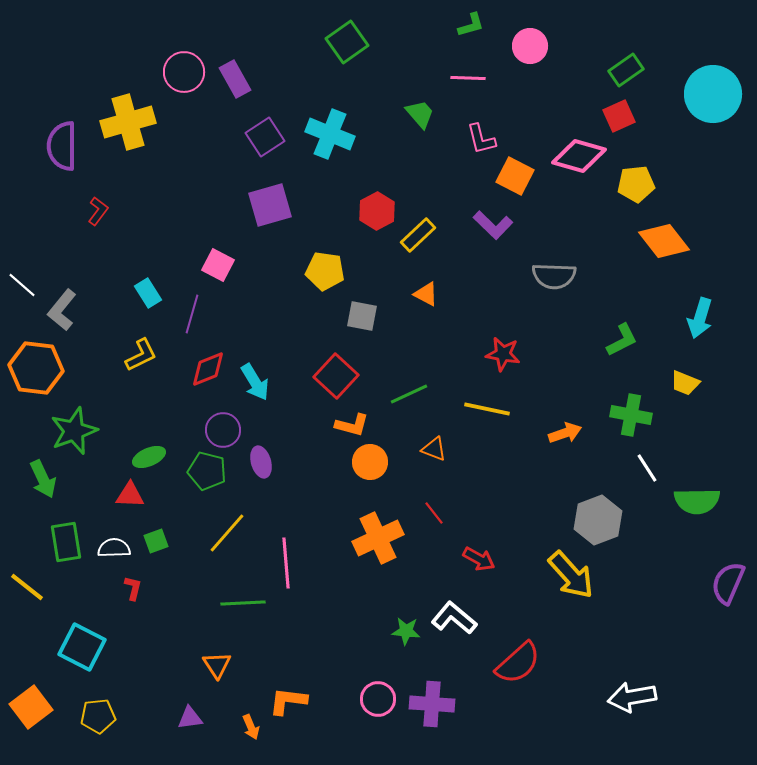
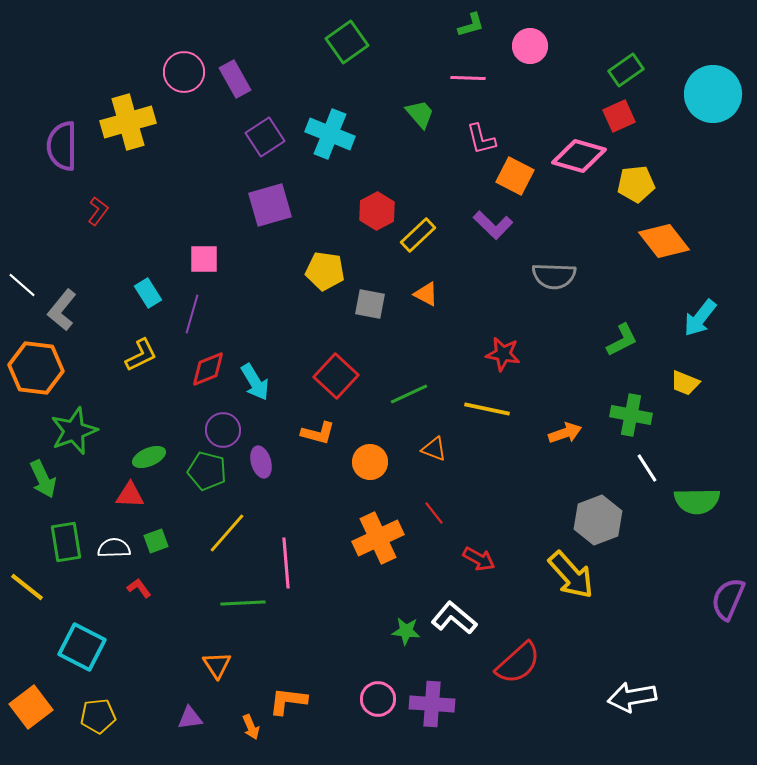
pink square at (218, 265): moved 14 px left, 6 px up; rotated 28 degrees counterclockwise
gray square at (362, 316): moved 8 px right, 12 px up
cyan arrow at (700, 318): rotated 21 degrees clockwise
orange L-shape at (352, 425): moved 34 px left, 8 px down
purple semicircle at (728, 583): moved 16 px down
red L-shape at (133, 588): moved 6 px right; rotated 50 degrees counterclockwise
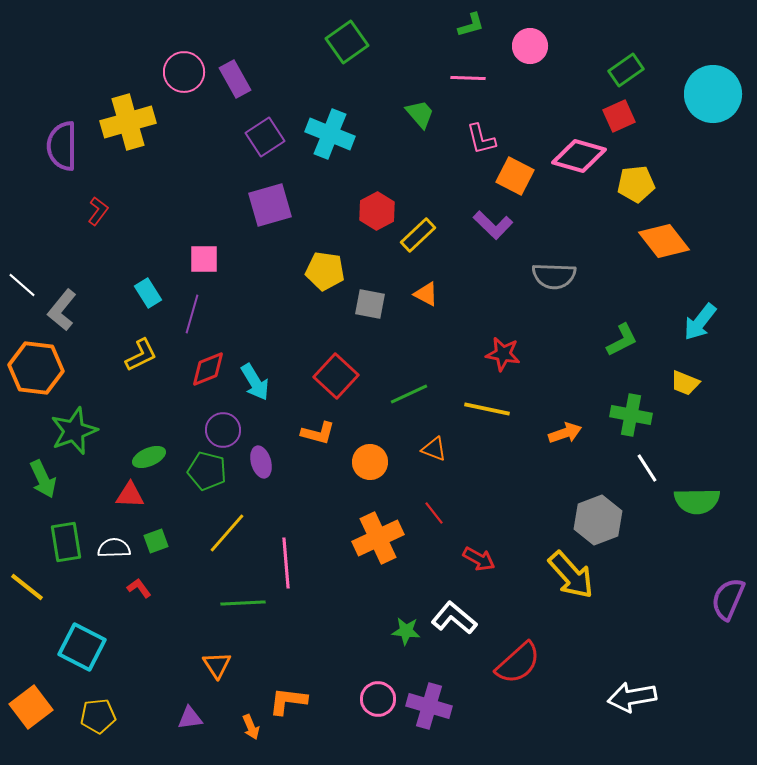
cyan arrow at (700, 318): moved 4 px down
purple cross at (432, 704): moved 3 px left, 2 px down; rotated 12 degrees clockwise
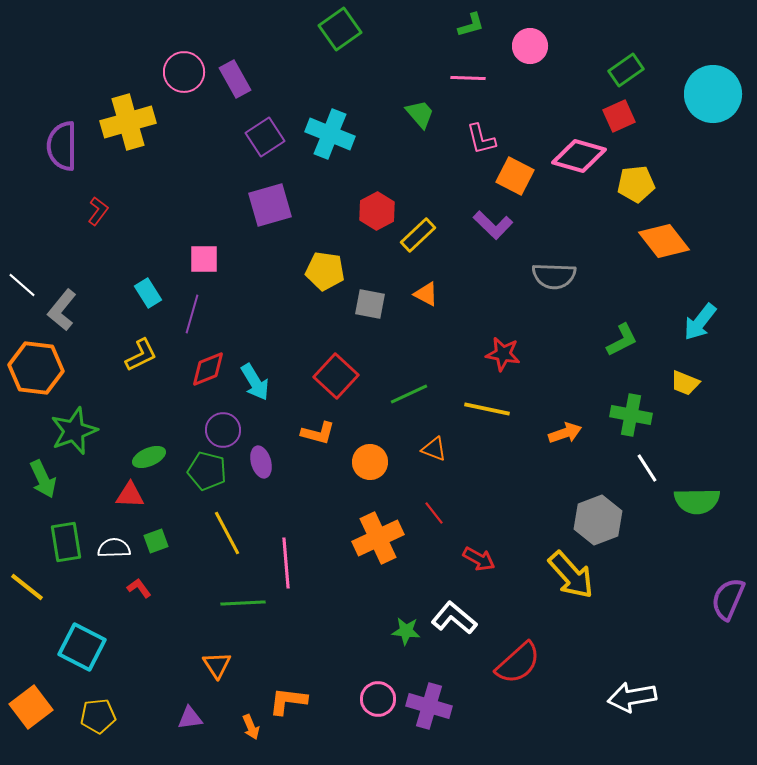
green square at (347, 42): moved 7 px left, 13 px up
yellow line at (227, 533): rotated 69 degrees counterclockwise
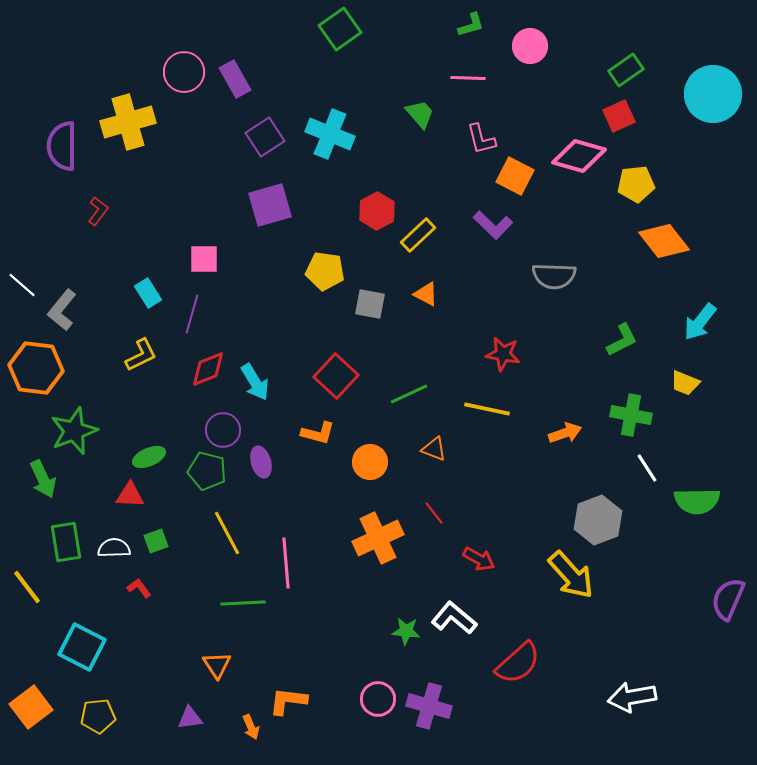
yellow line at (27, 587): rotated 15 degrees clockwise
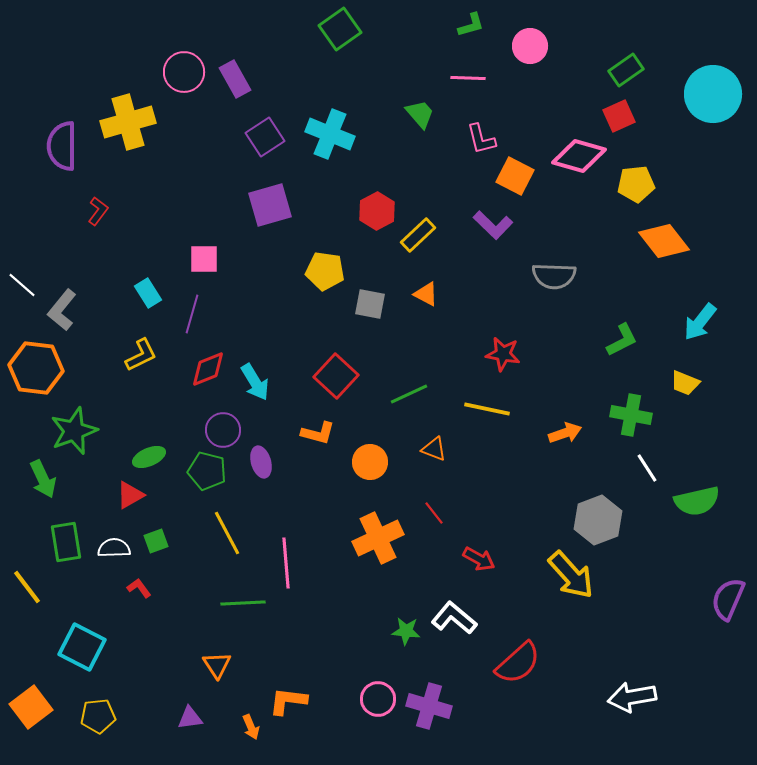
red triangle at (130, 495): rotated 32 degrees counterclockwise
green semicircle at (697, 501): rotated 12 degrees counterclockwise
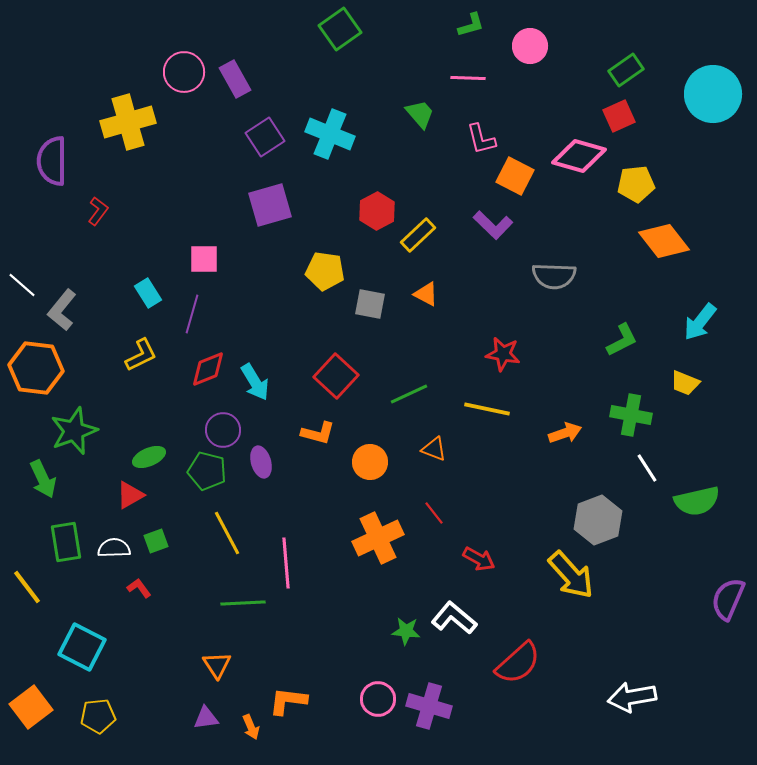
purple semicircle at (62, 146): moved 10 px left, 15 px down
purple triangle at (190, 718): moved 16 px right
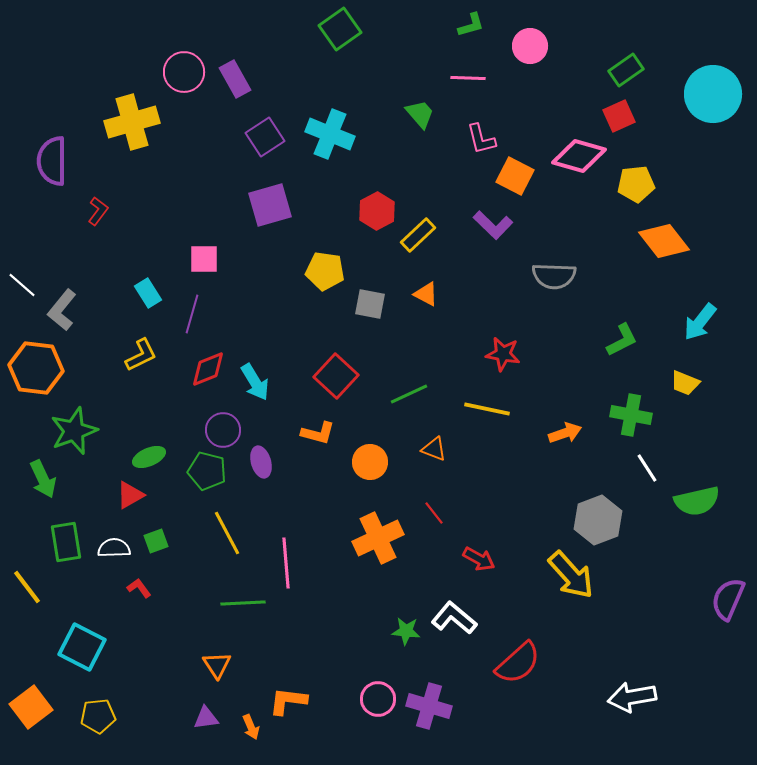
yellow cross at (128, 122): moved 4 px right
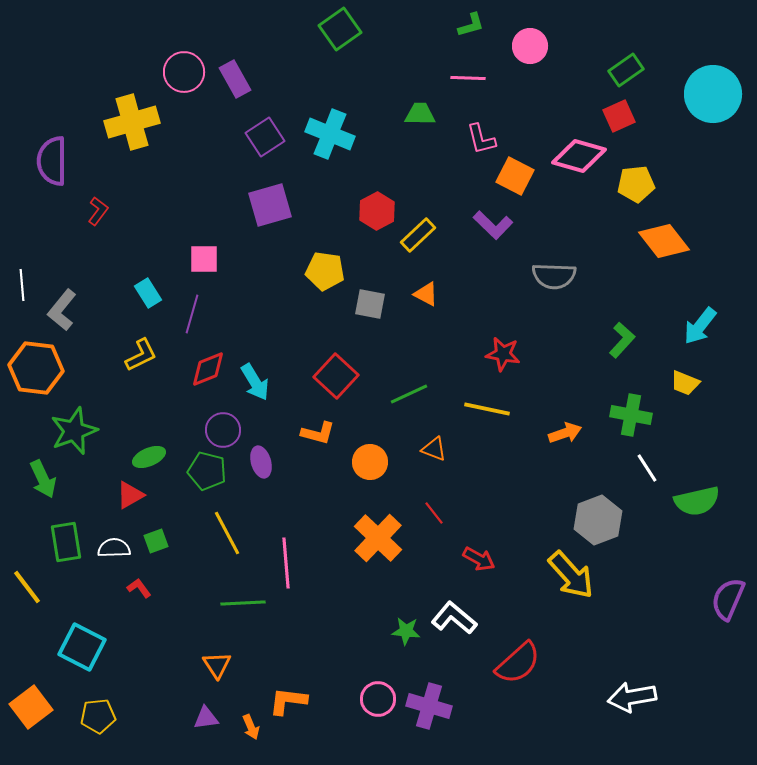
green trapezoid at (420, 114): rotated 48 degrees counterclockwise
white line at (22, 285): rotated 44 degrees clockwise
cyan arrow at (700, 322): moved 4 px down
green L-shape at (622, 340): rotated 21 degrees counterclockwise
orange cross at (378, 538): rotated 21 degrees counterclockwise
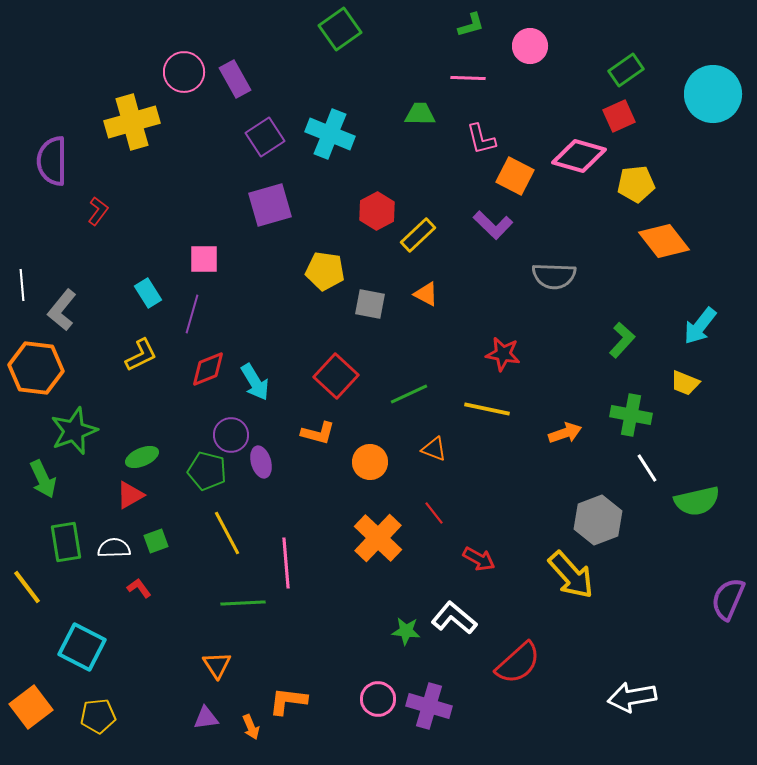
purple circle at (223, 430): moved 8 px right, 5 px down
green ellipse at (149, 457): moved 7 px left
